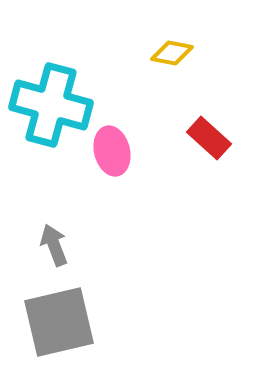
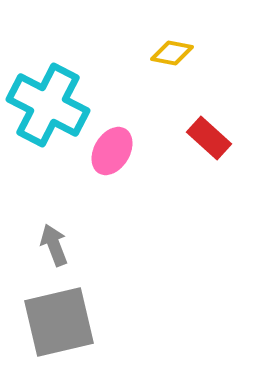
cyan cross: moved 3 px left; rotated 12 degrees clockwise
pink ellipse: rotated 45 degrees clockwise
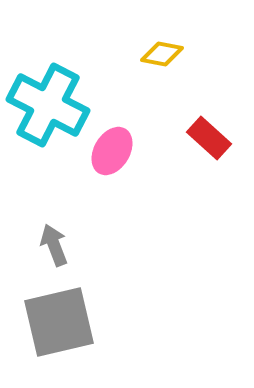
yellow diamond: moved 10 px left, 1 px down
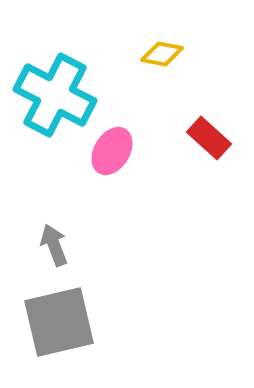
cyan cross: moved 7 px right, 10 px up
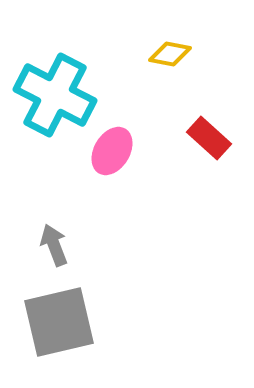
yellow diamond: moved 8 px right
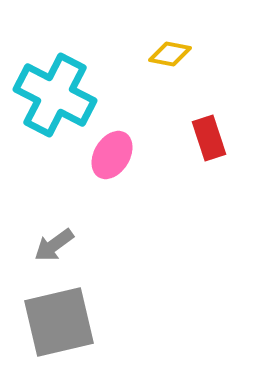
red rectangle: rotated 30 degrees clockwise
pink ellipse: moved 4 px down
gray arrow: rotated 105 degrees counterclockwise
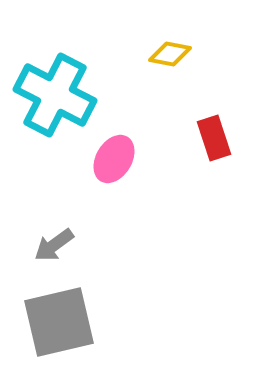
red rectangle: moved 5 px right
pink ellipse: moved 2 px right, 4 px down
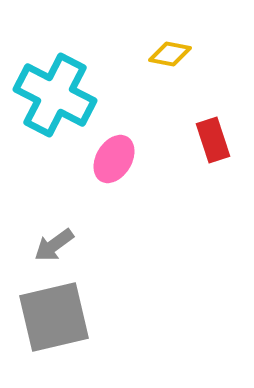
red rectangle: moved 1 px left, 2 px down
gray square: moved 5 px left, 5 px up
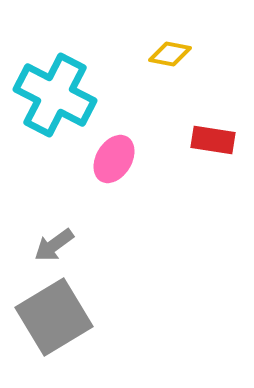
red rectangle: rotated 63 degrees counterclockwise
gray square: rotated 18 degrees counterclockwise
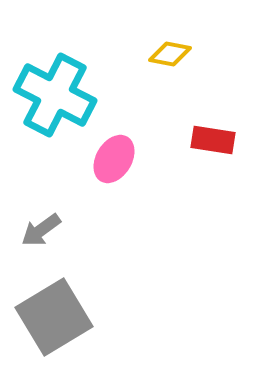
gray arrow: moved 13 px left, 15 px up
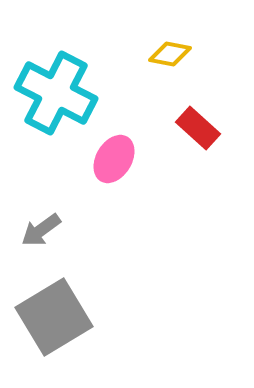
cyan cross: moved 1 px right, 2 px up
red rectangle: moved 15 px left, 12 px up; rotated 33 degrees clockwise
